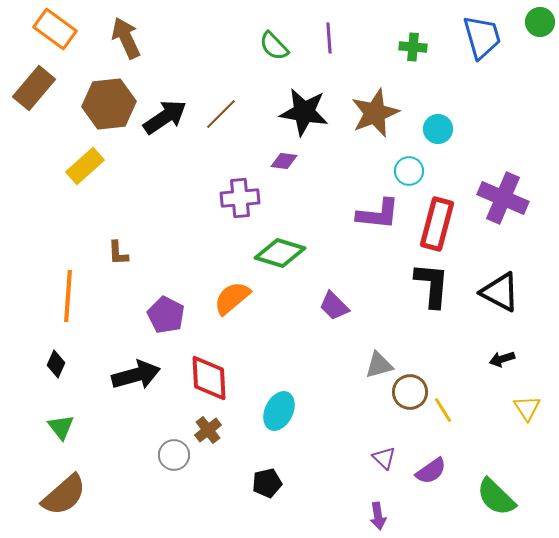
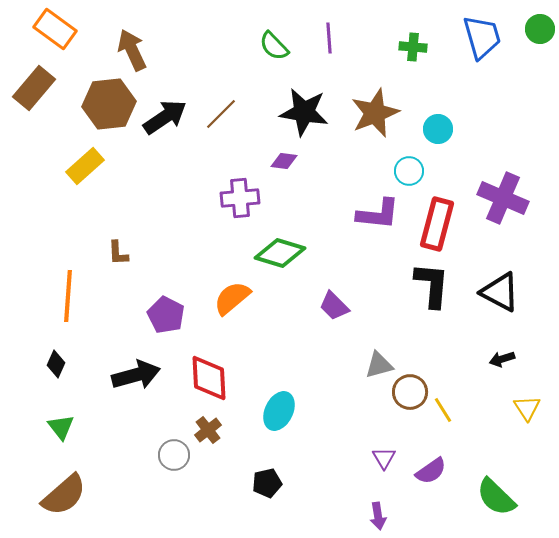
green circle at (540, 22): moved 7 px down
brown arrow at (126, 38): moved 6 px right, 12 px down
purple triangle at (384, 458): rotated 15 degrees clockwise
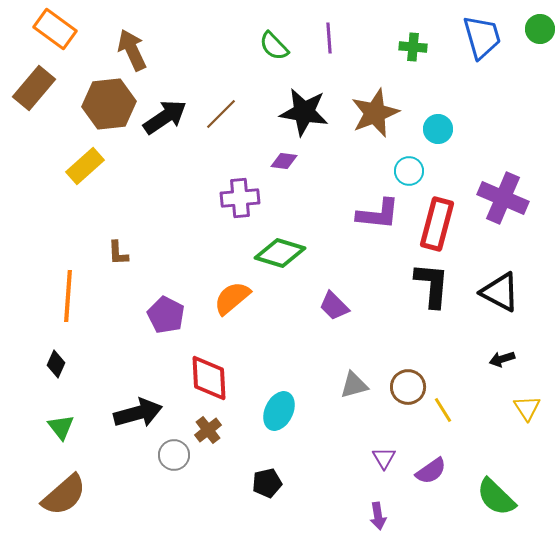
gray triangle at (379, 365): moved 25 px left, 20 px down
black arrow at (136, 375): moved 2 px right, 38 px down
brown circle at (410, 392): moved 2 px left, 5 px up
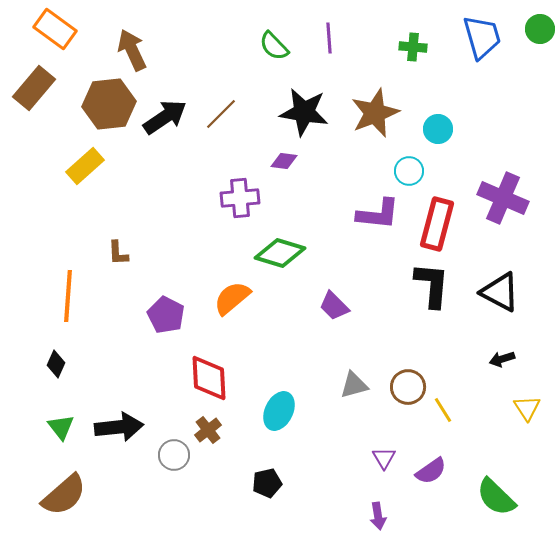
black arrow at (138, 413): moved 19 px left, 14 px down; rotated 9 degrees clockwise
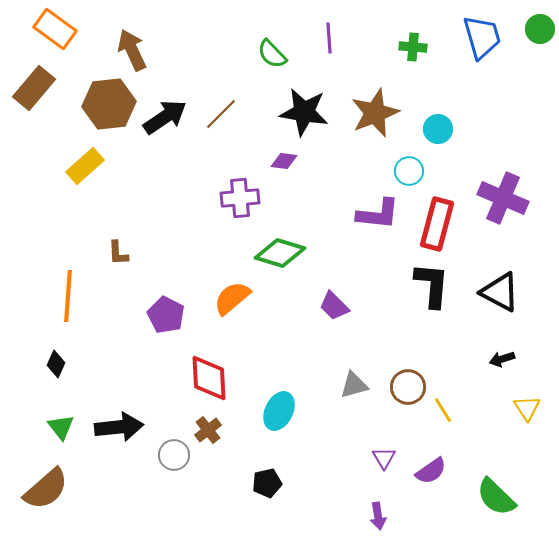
green semicircle at (274, 46): moved 2 px left, 8 px down
brown semicircle at (64, 495): moved 18 px left, 6 px up
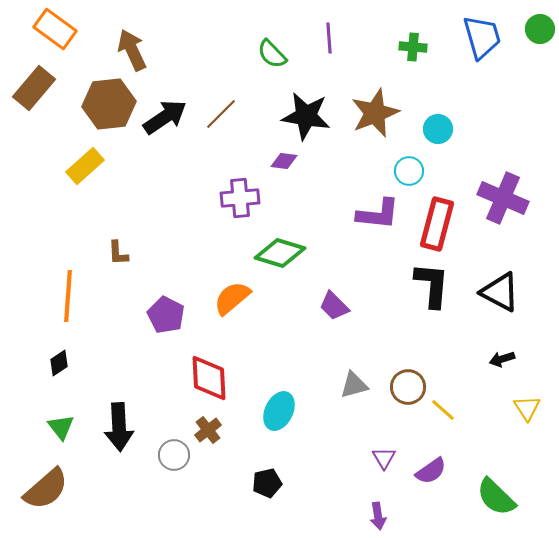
black star at (304, 112): moved 2 px right, 4 px down
black diamond at (56, 364): moved 3 px right, 1 px up; rotated 32 degrees clockwise
yellow line at (443, 410): rotated 16 degrees counterclockwise
black arrow at (119, 427): rotated 93 degrees clockwise
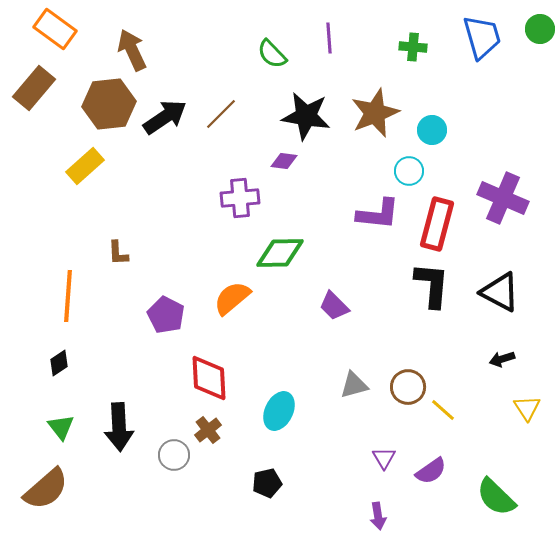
cyan circle at (438, 129): moved 6 px left, 1 px down
green diamond at (280, 253): rotated 18 degrees counterclockwise
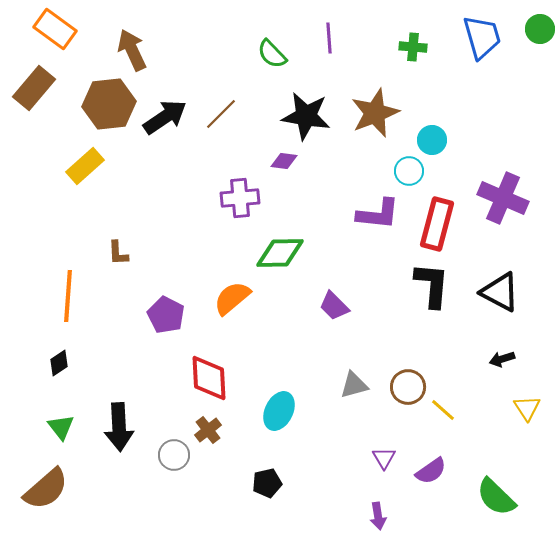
cyan circle at (432, 130): moved 10 px down
